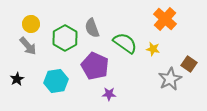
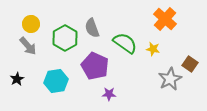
brown square: moved 1 px right
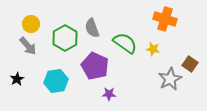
orange cross: rotated 25 degrees counterclockwise
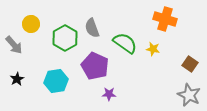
gray arrow: moved 14 px left, 1 px up
gray star: moved 19 px right, 16 px down; rotated 20 degrees counterclockwise
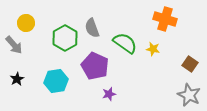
yellow circle: moved 5 px left, 1 px up
purple star: rotated 16 degrees counterclockwise
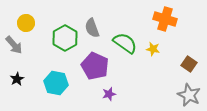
brown square: moved 1 px left
cyan hexagon: moved 2 px down; rotated 20 degrees clockwise
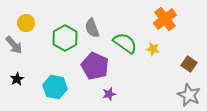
orange cross: rotated 35 degrees clockwise
cyan hexagon: moved 1 px left, 4 px down
